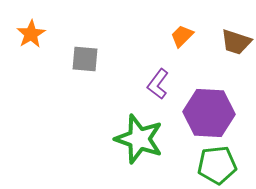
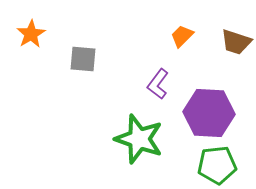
gray square: moved 2 px left
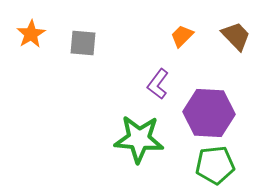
brown trapezoid: moved 6 px up; rotated 152 degrees counterclockwise
gray square: moved 16 px up
green star: rotated 15 degrees counterclockwise
green pentagon: moved 2 px left
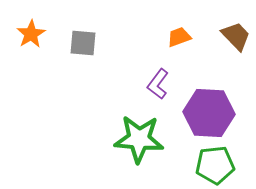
orange trapezoid: moved 3 px left, 1 px down; rotated 25 degrees clockwise
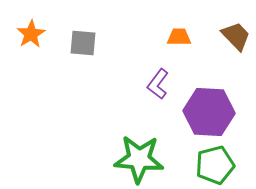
orange trapezoid: rotated 20 degrees clockwise
purple hexagon: moved 1 px up
green star: moved 20 px down
green pentagon: rotated 9 degrees counterclockwise
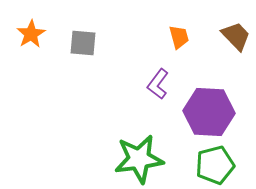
orange trapezoid: rotated 75 degrees clockwise
green star: rotated 12 degrees counterclockwise
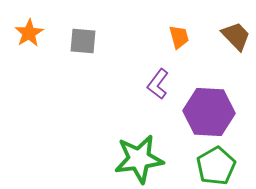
orange star: moved 2 px left, 1 px up
gray square: moved 2 px up
green pentagon: moved 1 px right, 1 px down; rotated 15 degrees counterclockwise
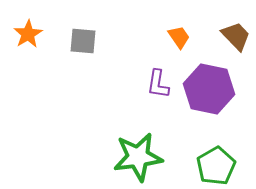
orange star: moved 1 px left, 1 px down
orange trapezoid: rotated 20 degrees counterclockwise
purple L-shape: rotated 28 degrees counterclockwise
purple hexagon: moved 23 px up; rotated 9 degrees clockwise
green star: moved 1 px left, 2 px up
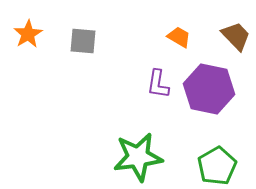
orange trapezoid: rotated 25 degrees counterclockwise
green pentagon: moved 1 px right
